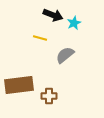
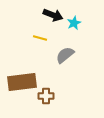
brown rectangle: moved 3 px right, 3 px up
brown cross: moved 3 px left
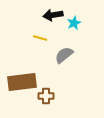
black arrow: rotated 150 degrees clockwise
gray semicircle: moved 1 px left
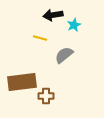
cyan star: moved 2 px down
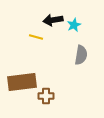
black arrow: moved 5 px down
yellow line: moved 4 px left, 1 px up
gray semicircle: moved 17 px right; rotated 138 degrees clockwise
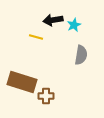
brown rectangle: rotated 24 degrees clockwise
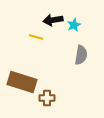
brown cross: moved 1 px right, 2 px down
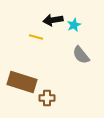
gray semicircle: rotated 132 degrees clockwise
